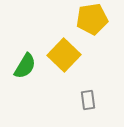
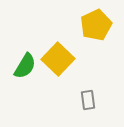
yellow pentagon: moved 4 px right, 6 px down; rotated 16 degrees counterclockwise
yellow square: moved 6 px left, 4 px down
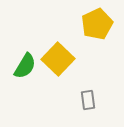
yellow pentagon: moved 1 px right, 1 px up
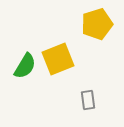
yellow pentagon: rotated 8 degrees clockwise
yellow square: rotated 24 degrees clockwise
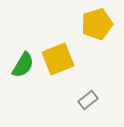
green semicircle: moved 2 px left, 1 px up
gray rectangle: rotated 60 degrees clockwise
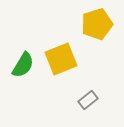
yellow square: moved 3 px right
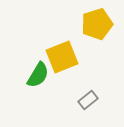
yellow square: moved 1 px right, 2 px up
green semicircle: moved 15 px right, 10 px down
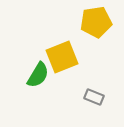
yellow pentagon: moved 1 px left, 2 px up; rotated 8 degrees clockwise
gray rectangle: moved 6 px right, 3 px up; rotated 60 degrees clockwise
